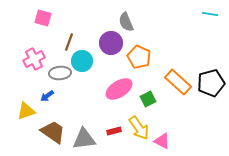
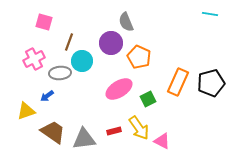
pink square: moved 1 px right, 4 px down
orange rectangle: rotated 72 degrees clockwise
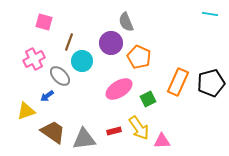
gray ellipse: moved 3 px down; rotated 50 degrees clockwise
pink triangle: rotated 30 degrees counterclockwise
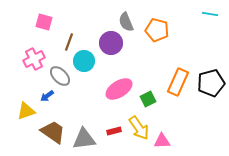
orange pentagon: moved 18 px right, 27 px up; rotated 10 degrees counterclockwise
cyan circle: moved 2 px right
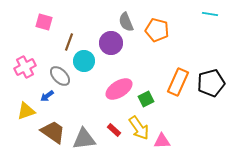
pink cross: moved 9 px left, 8 px down
green square: moved 2 px left
red rectangle: moved 1 px up; rotated 56 degrees clockwise
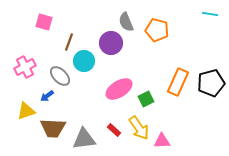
brown trapezoid: moved 4 px up; rotated 148 degrees clockwise
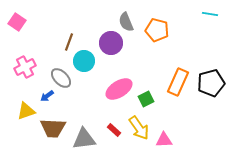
pink square: moved 27 px left; rotated 18 degrees clockwise
gray ellipse: moved 1 px right, 2 px down
pink triangle: moved 2 px right, 1 px up
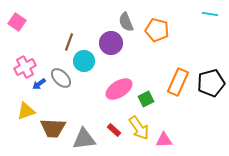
blue arrow: moved 8 px left, 12 px up
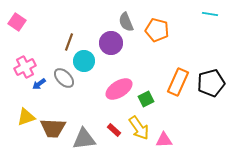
gray ellipse: moved 3 px right
yellow triangle: moved 6 px down
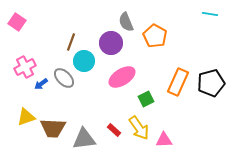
orange pentagon: moved 2 px left, 6 px down; rotated 15 degrees clockwise
brown line: moved 2 px right
blue arrow: moved 2 px right
pink ellipse: moved 3 px right, 12 px up
